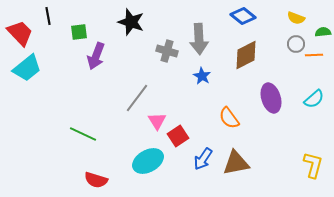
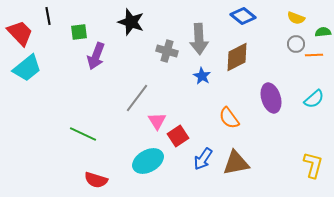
brown diamond: moved 9 px left, 2 px down
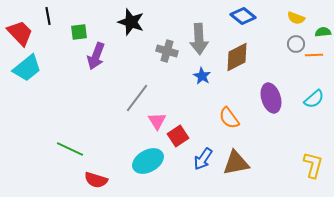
green line: moved 13 px left, 15 px down
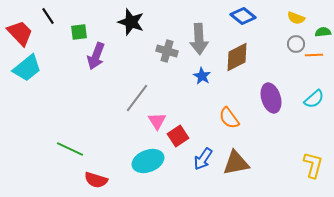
black line: rotated 24 degrees counterclockwise
cyan ellipse: rotated 8 degrees clockwise
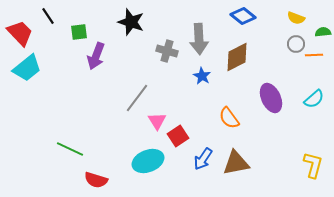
purple ellipse: rotated 8 degrees counterclockwise
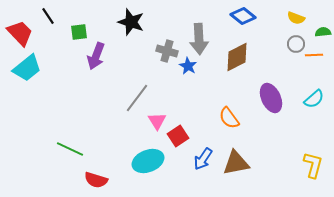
blue star: moved 14 px left, 10 px up
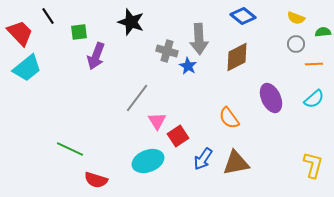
orange line: moved 9 px down
